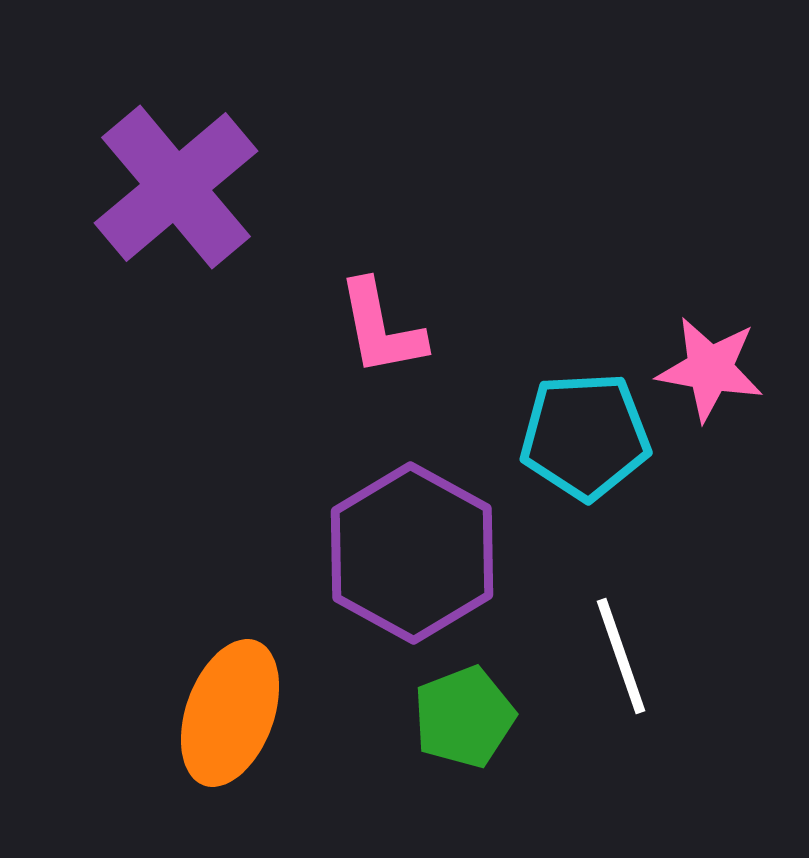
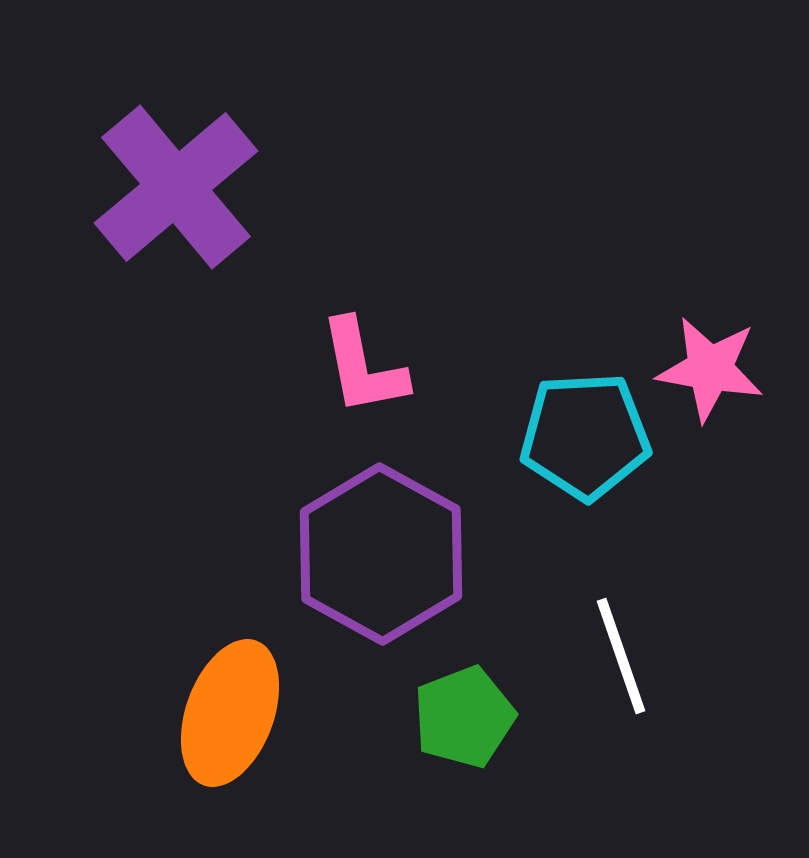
pink L-shape: moved 18 px left, 39 px down
purple hexagon: moved 31 px left, 1 px down
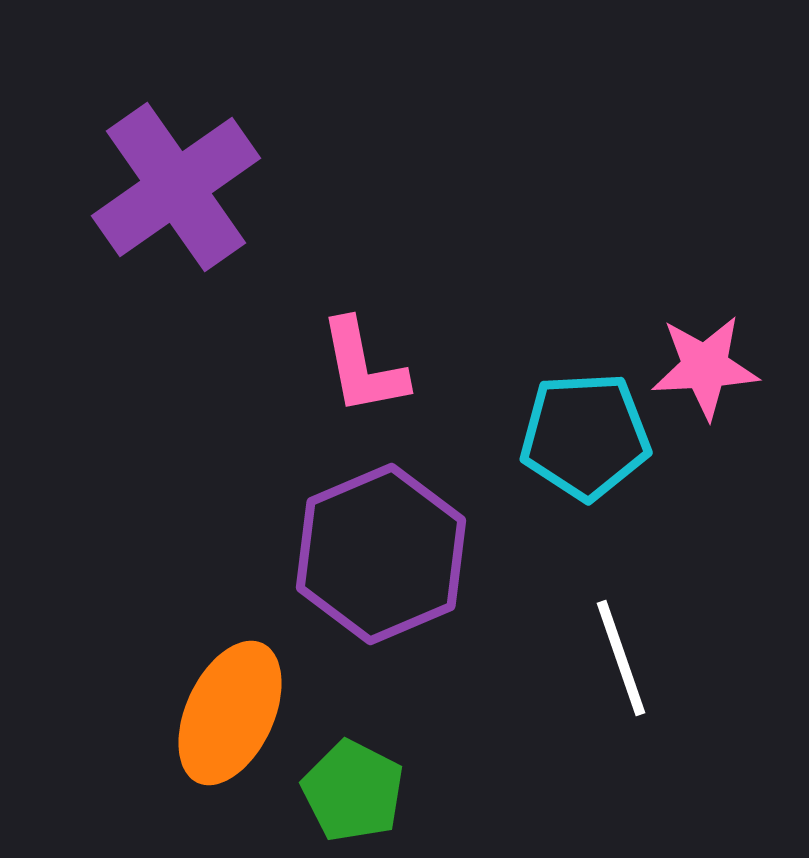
purple cross: rotated 5 degrees clockwise
pink star: moved 5 px left, 2 px up; rotated 13 degrees counterclockwise
purple hexagon: rotated 8 degrees clockwise
white line: moved 2 px down
orange ellipse: rotated 5 degrees clockwise
green pentagon: moved 111 px left, 74 px down; rotated 24 degrees counterclockwise
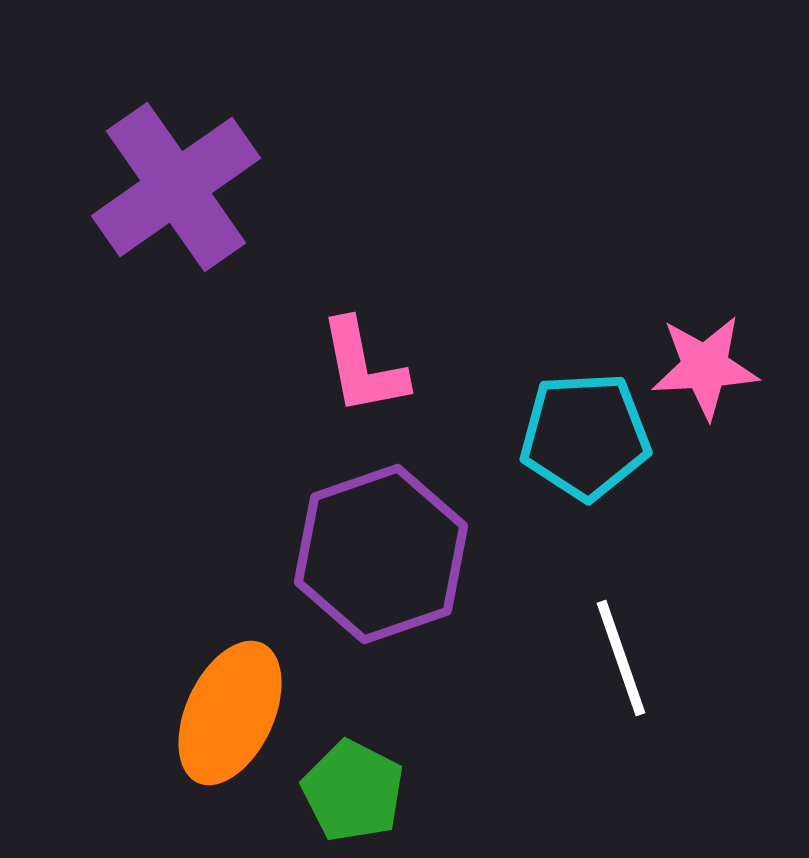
purple hexagon: rotated 4 degrees clockwise
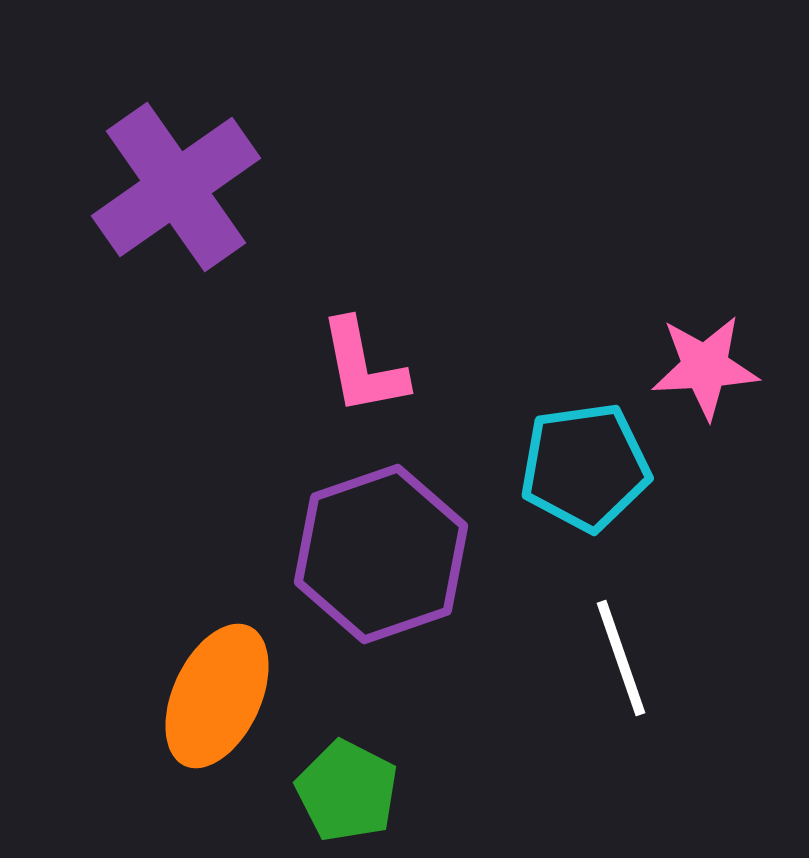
cyan pentagon: moved 31 px down; rotated 5 degrees counterclockwise
orange ellipse: moved 13 px left, 17 px up
green pentagon: moved 6 px left
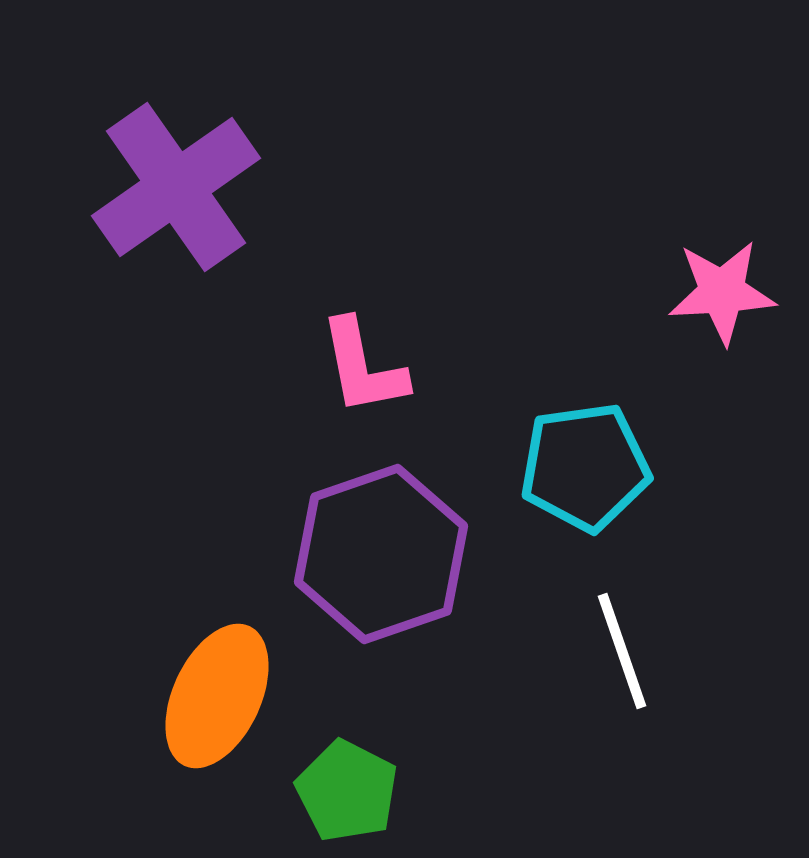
pink star: moved 17 px right, 75 px up
white line: moved 1 px right, 7 px up
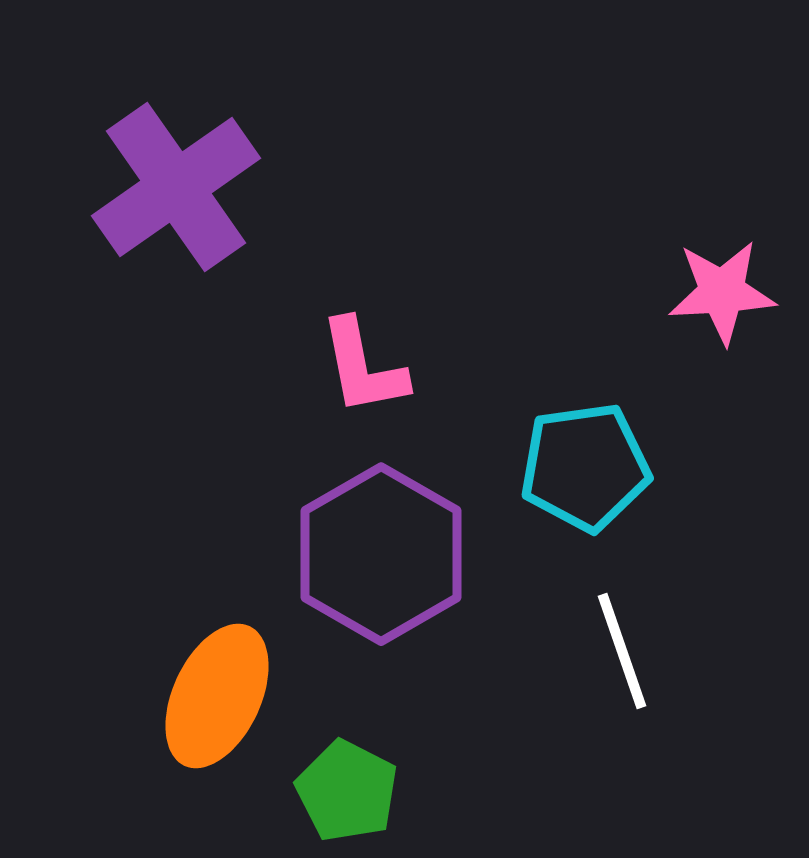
purple hexagon: rotated 11 degrees counterclockwise
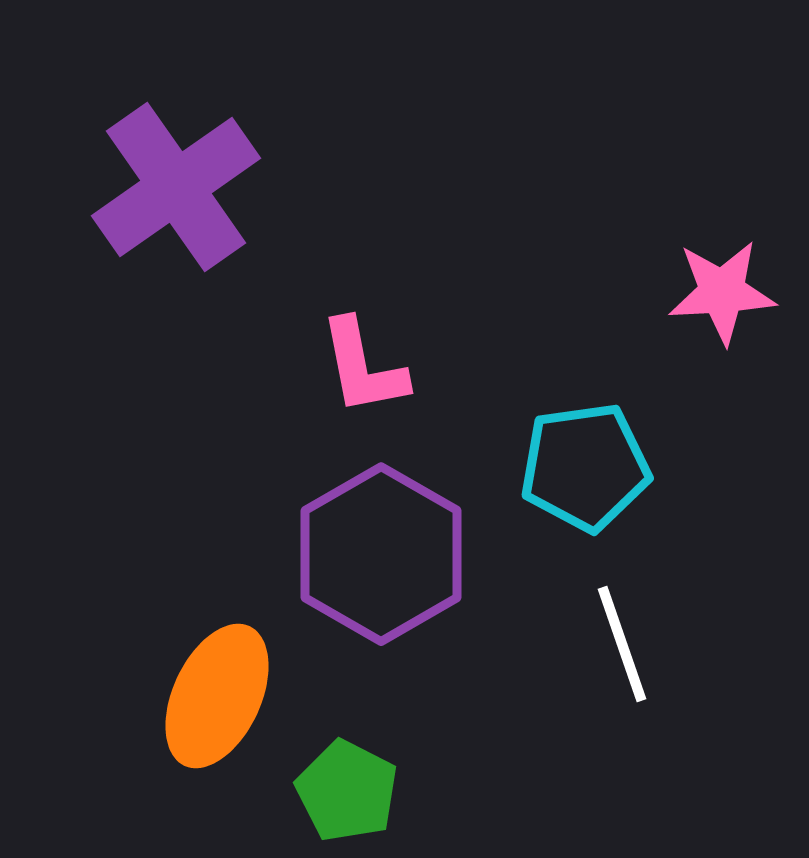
white line: moved 7 px up
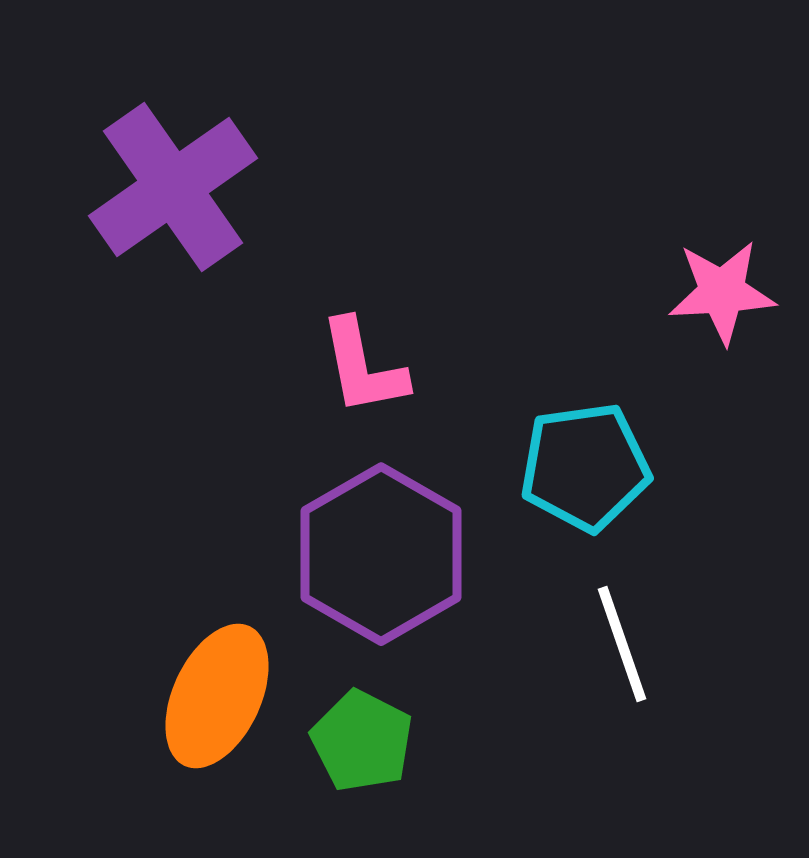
purple cross: moved 3 px left
green pentagon: moved 15 px right, 50 px up
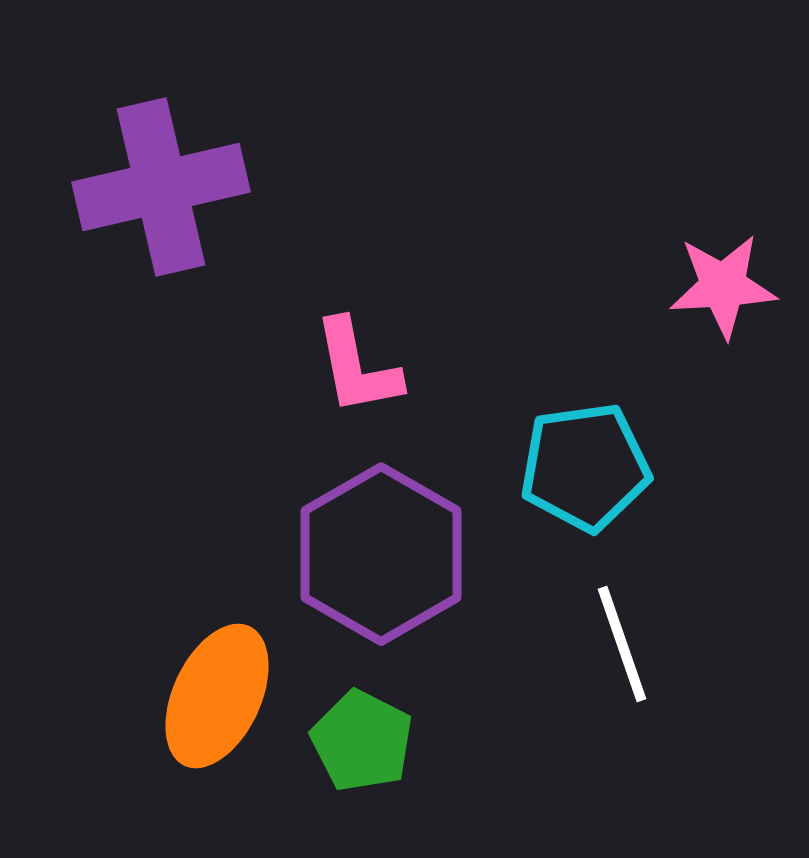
purple cross: moved 12 px left; rotated 22 degrees clockwise
pink star: moved 1 px right, 6 px up
pink L-shape: moved 6 px left
